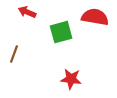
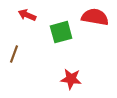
red arrow: moved 3 px down
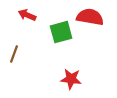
red semicircle: moved 5 px left
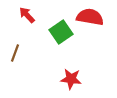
red arrow: rotated 24 degrees clockwise
green square: rotated 20 degrees counterclockwise
brown line: moved 1 px right, 1 px up
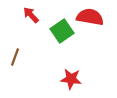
red arrow: moved 4 px right
green square: moved 1 px right, 1 px up
brown line: moved 4 px down
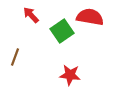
red star: moved 1 px left, 4 px up
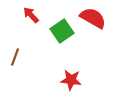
red semicircle: moved 3 px right, 1 px down; rotated 20 degrees clockwise
red star: moved 1 px right, 5 px down
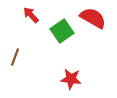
red star: moved 1 px up
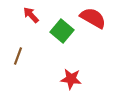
green square: rotated 15 degrees counterclockwise
brown line: moved 3 px right, 1 px up
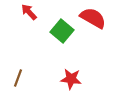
red arrow: moved 2 px left, 3 px up
brown line: moved 22 px down
